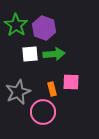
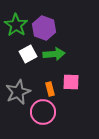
white square: moved 2 px left; rotated 24 degrees counterclockwise
orange rectangle: moved 2 px left
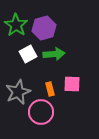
purple hexagon: rotated 25 degrees clockwise
pink square: moved 1 px right, 2 px down
pink circle: moved 2 px left
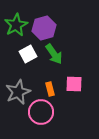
green star: rotated 10 degrees clockwise
green arrow: rotated 60 degrees clockwise
pink square: moved 2 px right
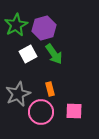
pink square: moved 27 px down
gray star: moved 2 px down
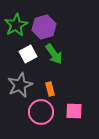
purple hexagon: moved 1 px up
gray star: moved 2 px right, 9 px up
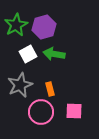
green arrow: rotated 135 degrees clockwise
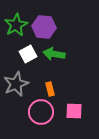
purple hexagon: rotated 20 degrees clockwise
gray star: moved 4 px left, 1 px up
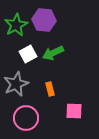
purple hexagon: moved 7 px up
green arrow: moved 1 px left, 1 px up; rotated 35 degrees counterclockwise
pink circle: moved 15 px left, 6 px down
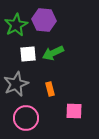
white square: rotated 24 degrees clockwise
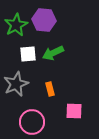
pink circle: moved 6 px right, 4 px down
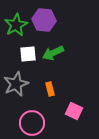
pink square: rotated 24 degrees clockwise
pink circle: moved 1 px down
